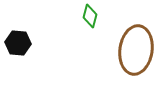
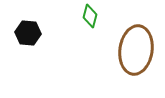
black hexagon: moved 10 px right, 10 px up
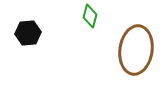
black hexagon: rotated 10 degrees counterclockwise
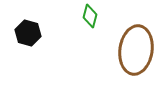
black hexagon: rotated 20 degrees clockwise
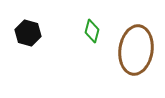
green diamond: moved 2 px right, 15 px down
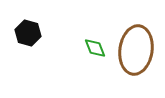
green diamond: moved 3 px right, 17 px down; rotated 35 degrees counterclockwise
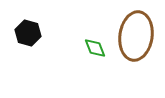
brown ellipse: moved 14 px up
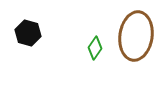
green diamond: rotated 55 degrees clockwise
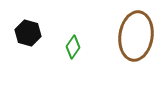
green diamond: moved 22 px left, 1 px up
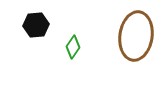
black hexagon: moved 8 px right, 8 px up; rotated 20 degrees counterclockwise
